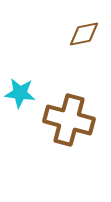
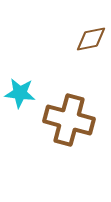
brown diamond: moved 7 px right, 5 px down
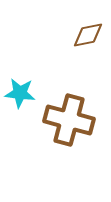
brown diamond: moved 3 px left, 4 px up
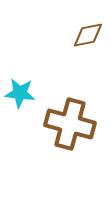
brown cross: moved 1 px right, 4 px down
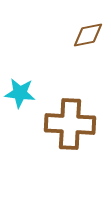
brown cross: rotated 12 degrees counterclockwise
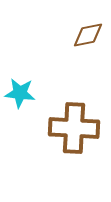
brown cross: moved 4 px right, 4 px down
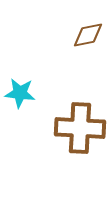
brown cross: moved 6 px right
